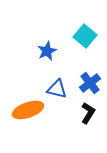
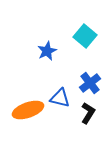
blue triangle: moved 3 px right, 9 px down
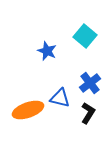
blue star: rotated 24 degrees counterclockwise
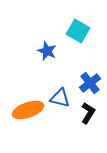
cyan square: moved 7 px left, 5 px up; rotated 10 degrees counterclockwise
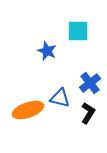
cyan square: rotated 30 degrees counterclockwise
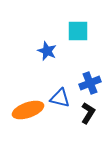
blue cross: rotated 15 degrees clockwise
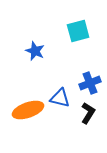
cyan square: rotated 15 degrees counterclockwise
blue star: moved 12 px left
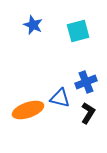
blue star: moved 2 px left, 26 px up
blue cross: moved 4 px left, 1 px up
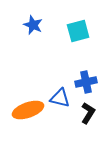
blue cross: rotated 10 degrees clockwise
